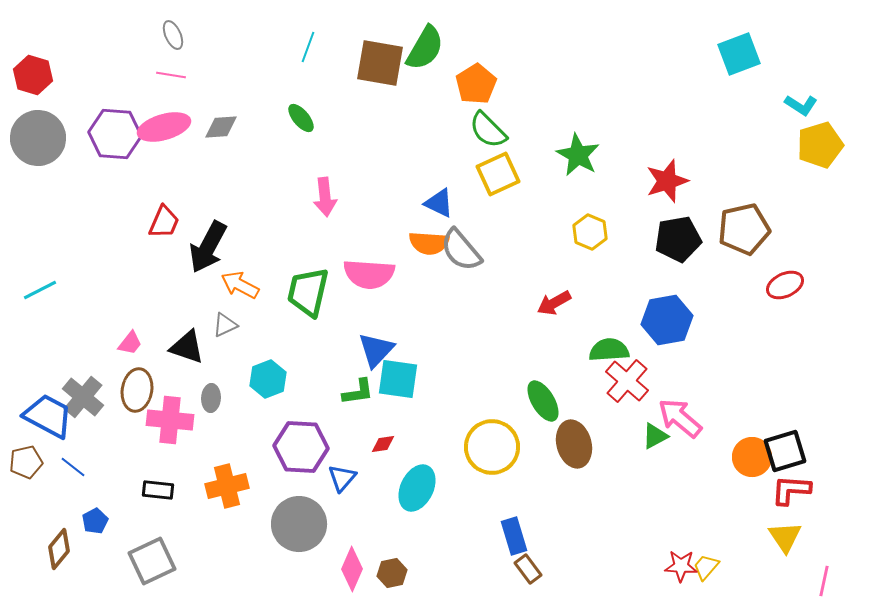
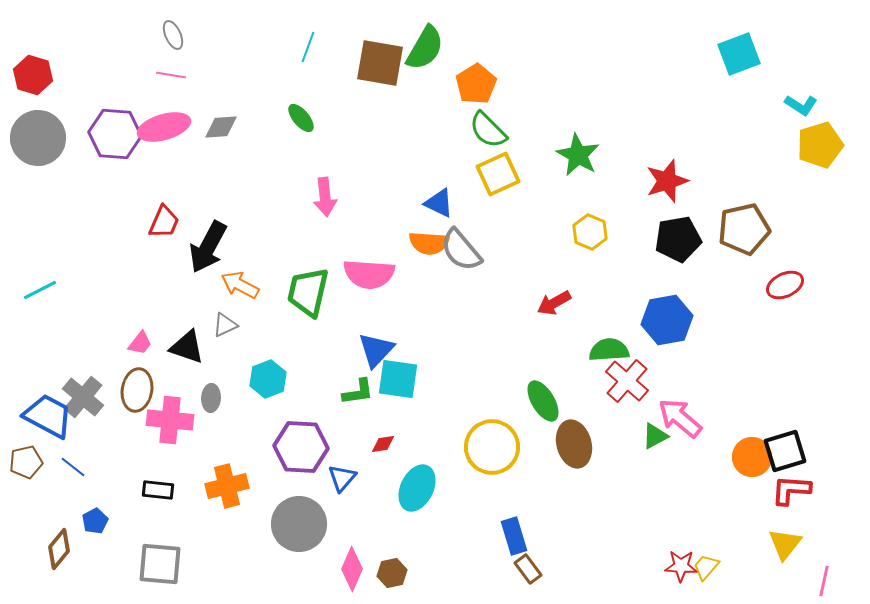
pink trapezoid at (130, 343): moved 10 px right
yellow triangle at (785, 537): moved 7 px down; rotated 12 degrees clockwise
gray square at (152, 561): moved 8 px right, 3 px down; rotated 30 degrees clockwise
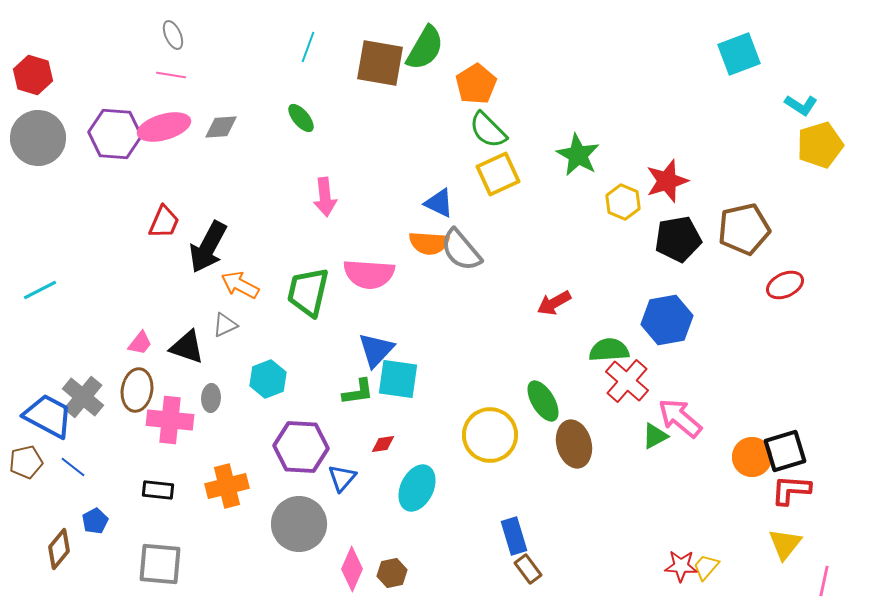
yellow hexagon at (590, 232): moved 33 px right, 30 px up
yellow circle at (492, 447): moved 2 px left, 12 px up
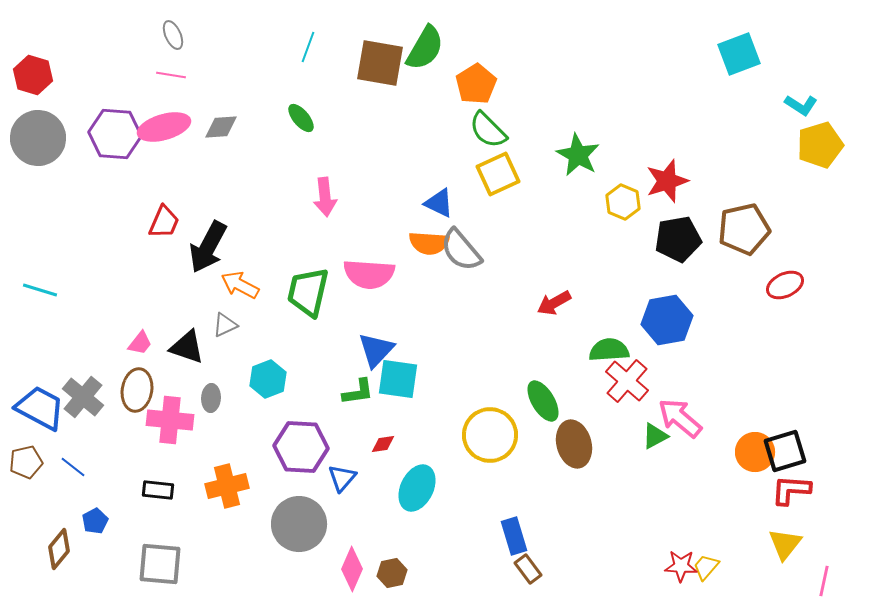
cyan line at (40, 290): rotated 44 degrees clockwise
blue trapezoid at (48, 416): moved 8 px left, 8 px up
orange circle at (752, 457): moved 3 px right, 5 px up
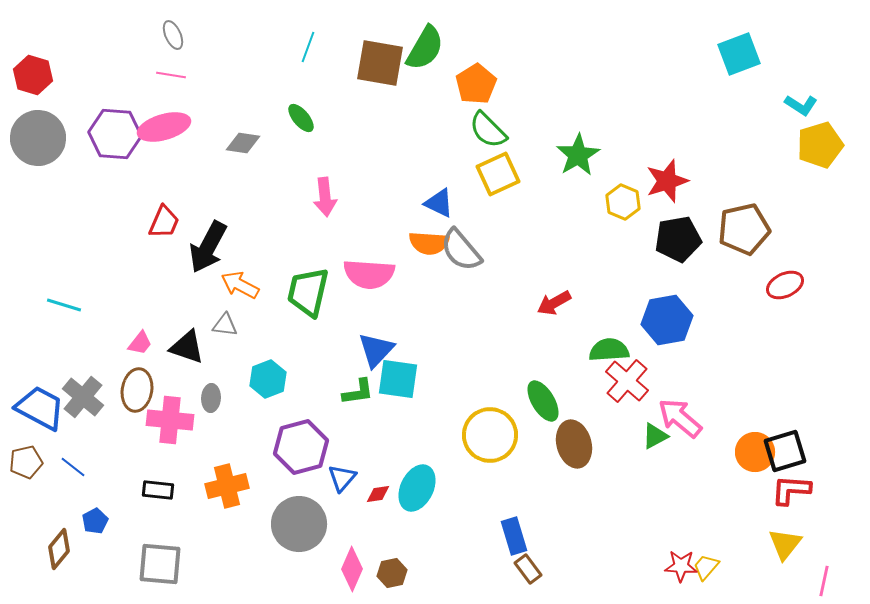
gray diamond at (221, 127): moved 22 px right, 16 px down; rotated 12 degrees clockwise
green star at (578, 155): rotated 12 degrees clockwise
cyan line at (40, 290): moved 24 px right, 15 px down
gray triangle at (225, 325): rotated 32 degrees clockwise
red diamond at (383, 444): moved 5 px left, 50 px down
purple hexagon at (301, 447): rotated 18 degrees counterclockwise
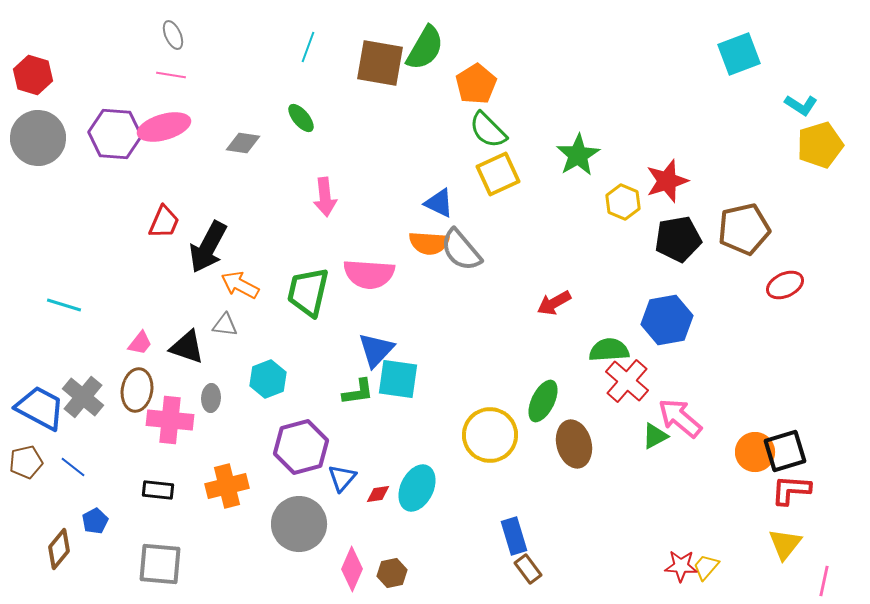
green ellipse at (543, 401): rotated 57 degrees clockwise
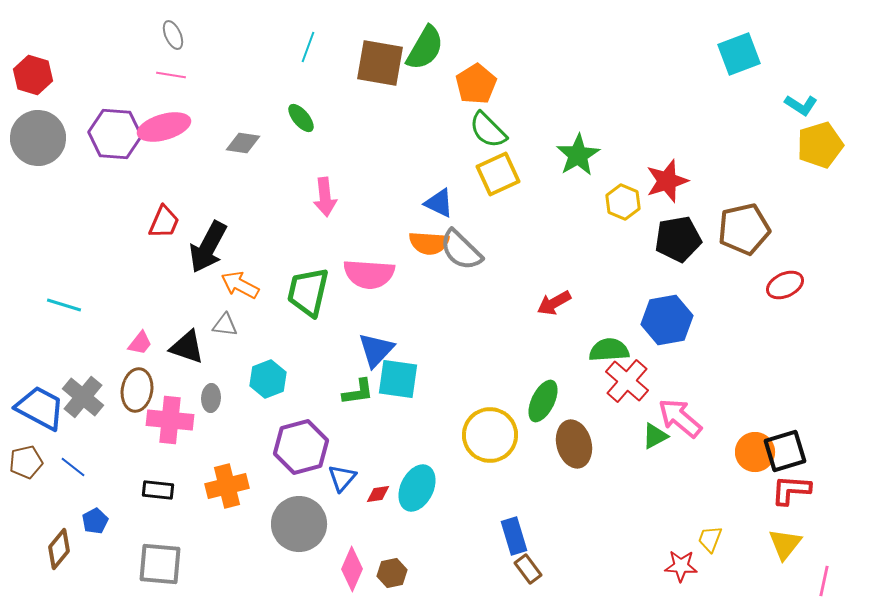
gray semicircle at (461, 250): rotated 6 degrees counterclockwise
yellow trapezoid at (706, 567): moved 4 px right, 28 px up; rotated 20 degrees counterclockwise
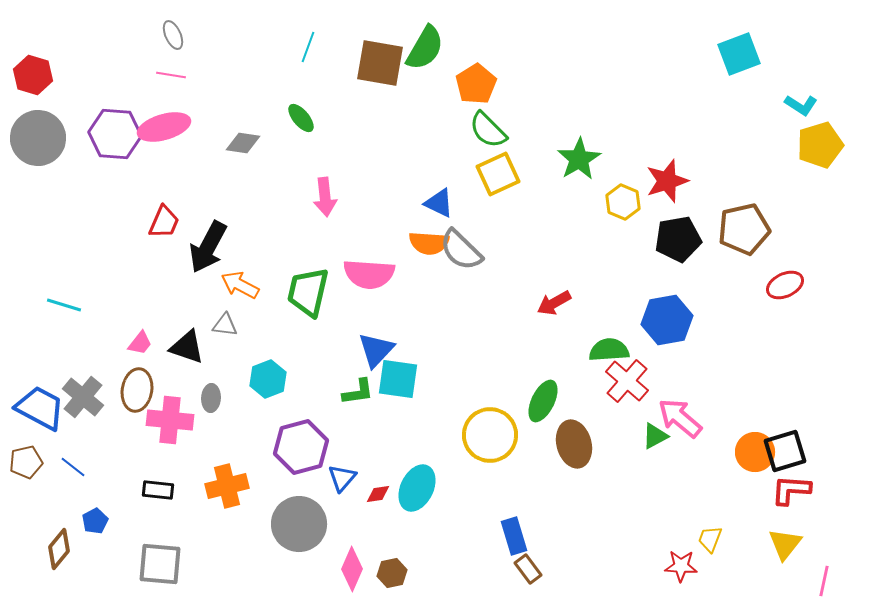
green star at (578, 155): moved 1 px right, 4 px down
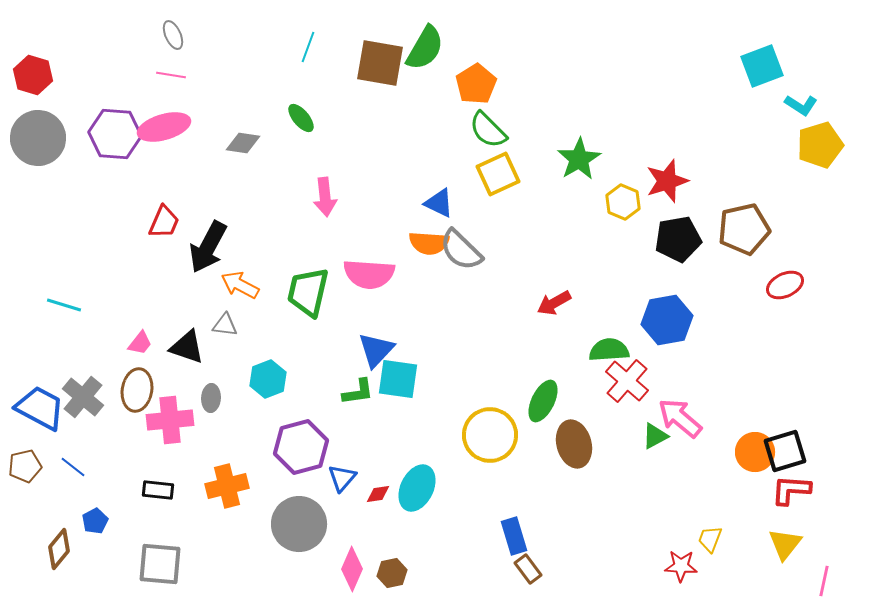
cyan square at (739, 54): moved 23 px right, 12 px down
pink cross at (170, 420): rotated 12 degrees counterclockwise
brown pentagon at (26, 462): moved 1 px left, 4 px down
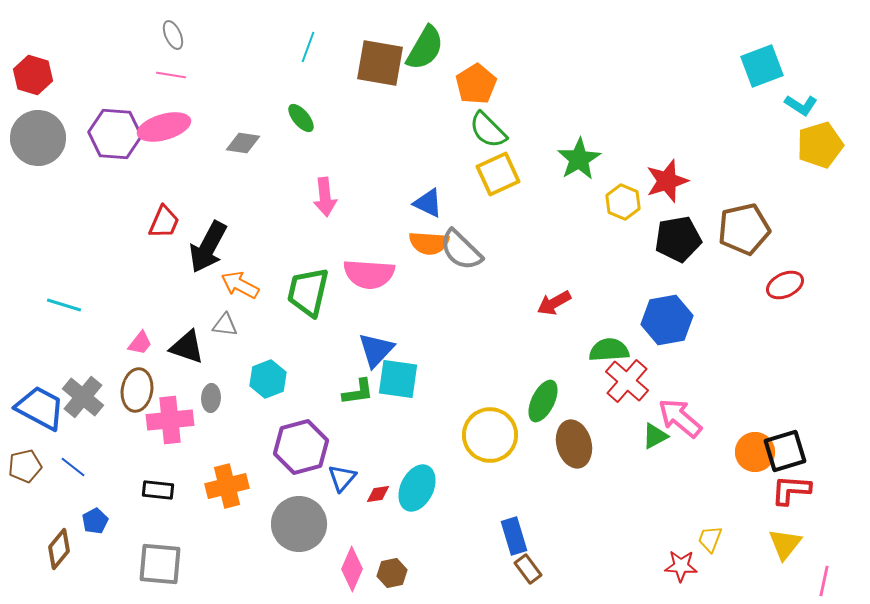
blue triangle at (439, 203): moved 11 px left
